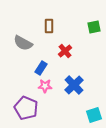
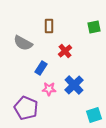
pink star: moved 4 px right, 3 px down
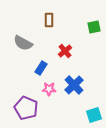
brown rectangle: moved 6 px up
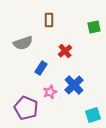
gray semicircle: rotated 48 degrees counterclockwise
pink star: moved 1 px right, 3 px down; rotated 24 degrees counterclockwise
cyan square: moved 1 px left
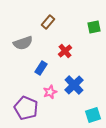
brown rectangle: moved 1 px left, 2 px down; rotated 40 degrees clockwise
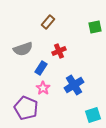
green square: moved 1 px right
gray semicircle: moved 6 px down
red cross: moved 6 px left; rotated 16 degrees clockwise
blue cross: rotated 12 degrees clockwise
pink star: moved 7 px left, 4 px up; rotated 16 degrees counterclockwise
